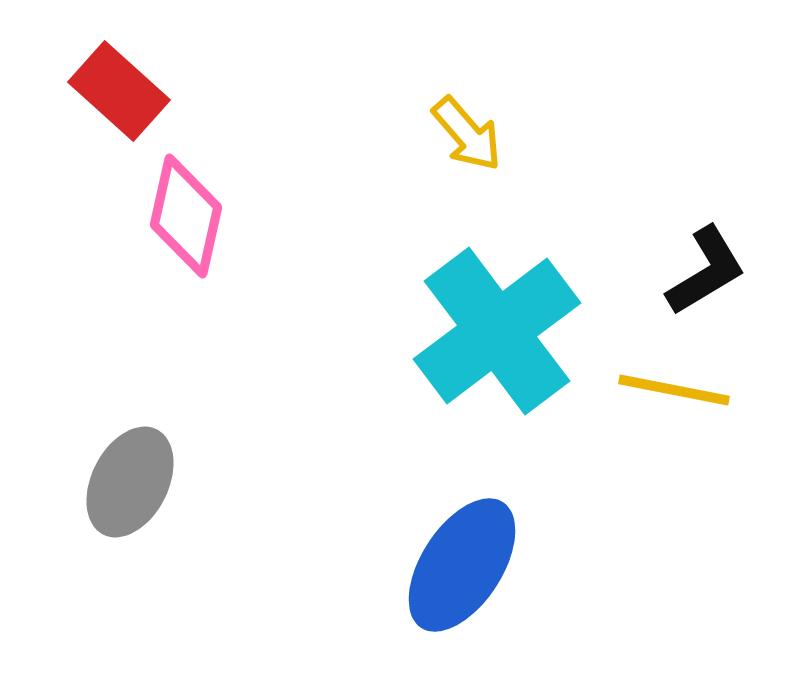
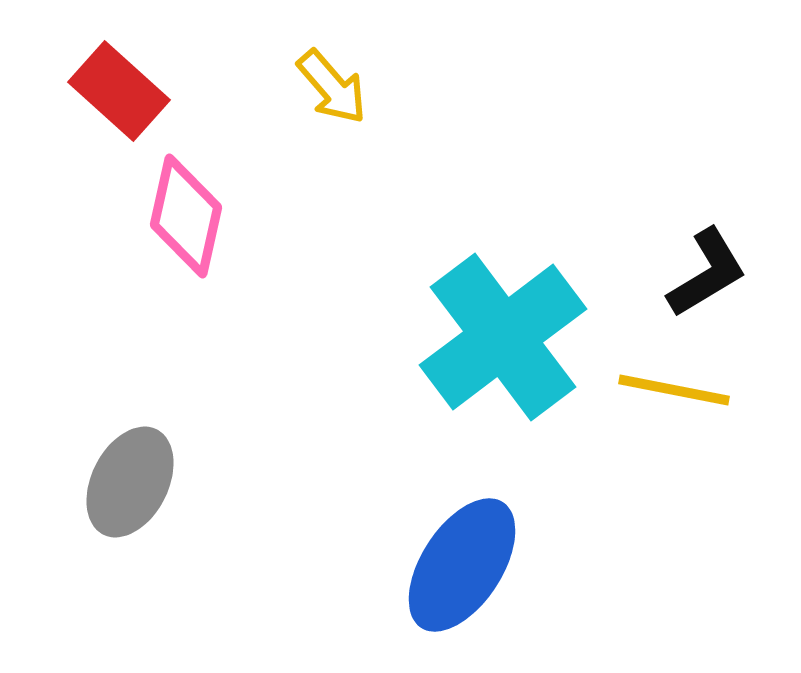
yellow arrow: moved 135 px left, 47 px up
black L-shape: moved 1 px right, 2 px down
cyan cross: moved 6 px right, 6 px down
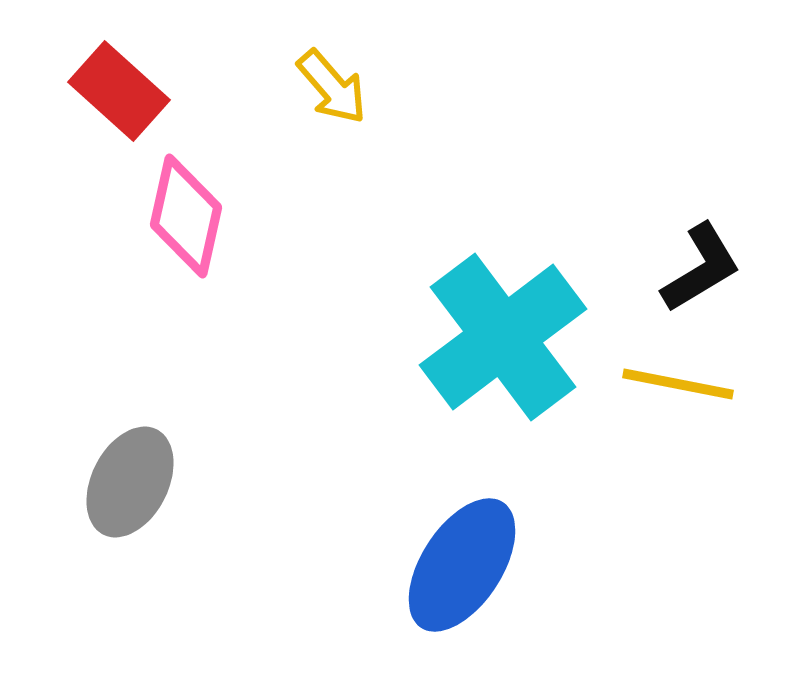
black L-shape: moved 6 px left, 5 px up
yellow line: moved 4 px right, 6 px up
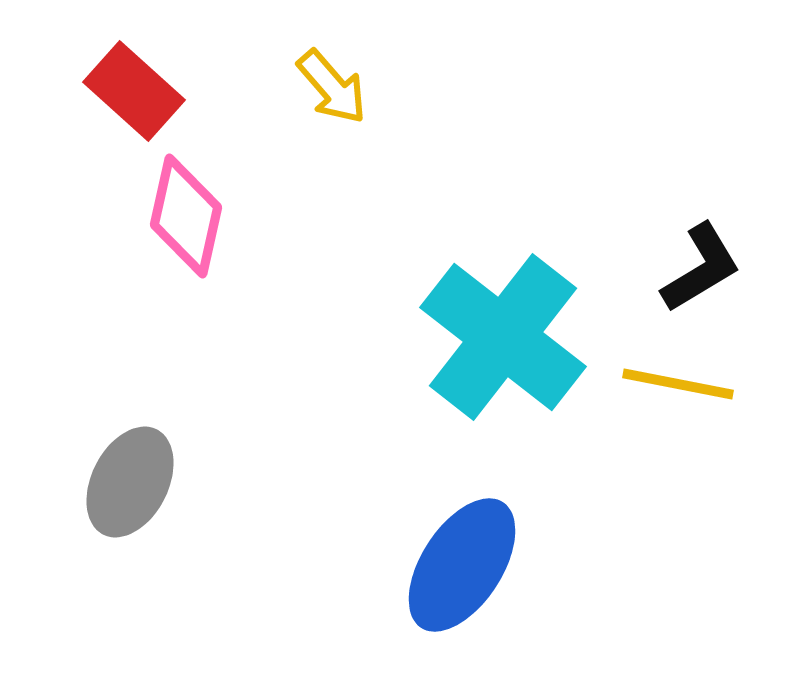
red rectangle: moved 15 px right
cyan cross: rotated 15 degrees counterclockwise
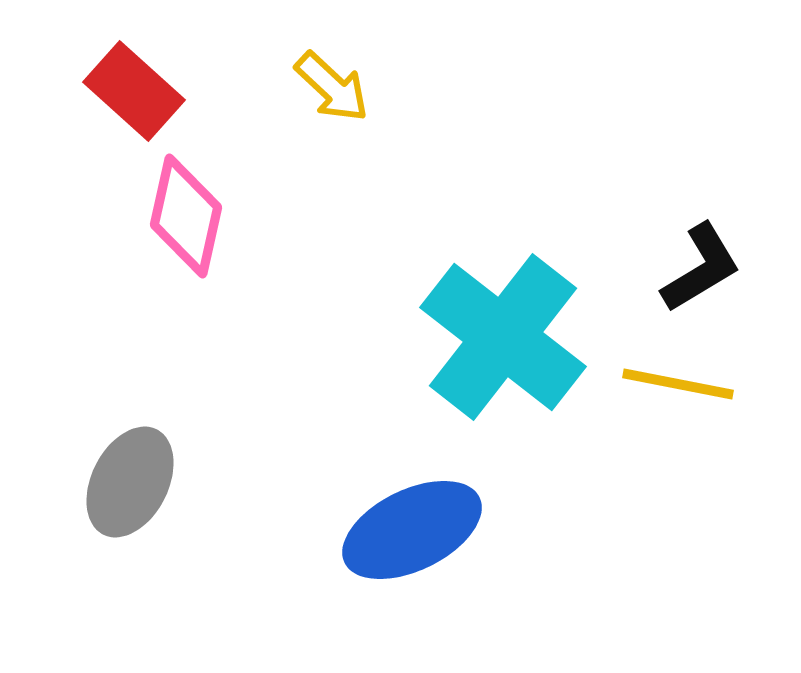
yellow arrow: rotated 6 degrees counterclockwise
blue ellipse: moved 50 px left, 35 px up; rotated 31 degrees clockwise
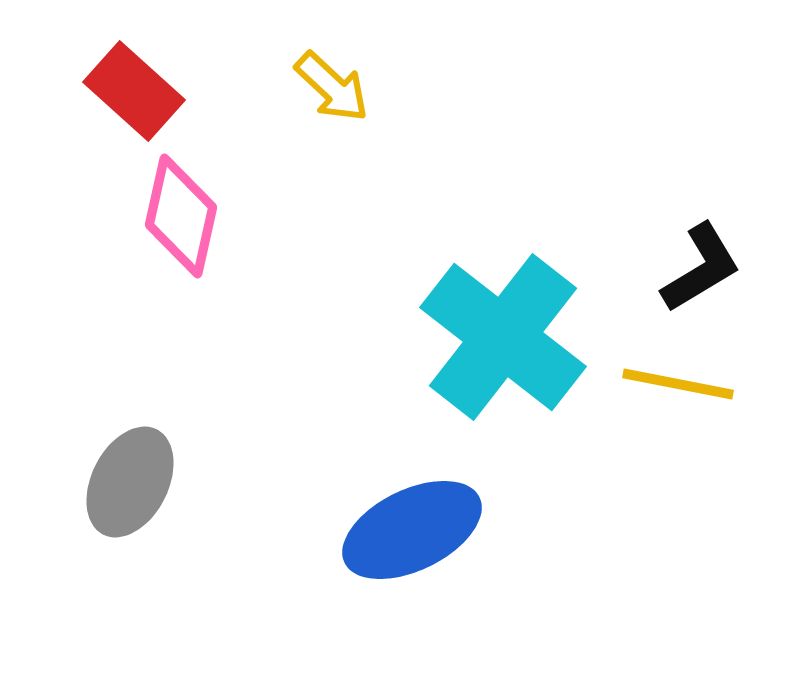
pink diamond: moved 5 px left
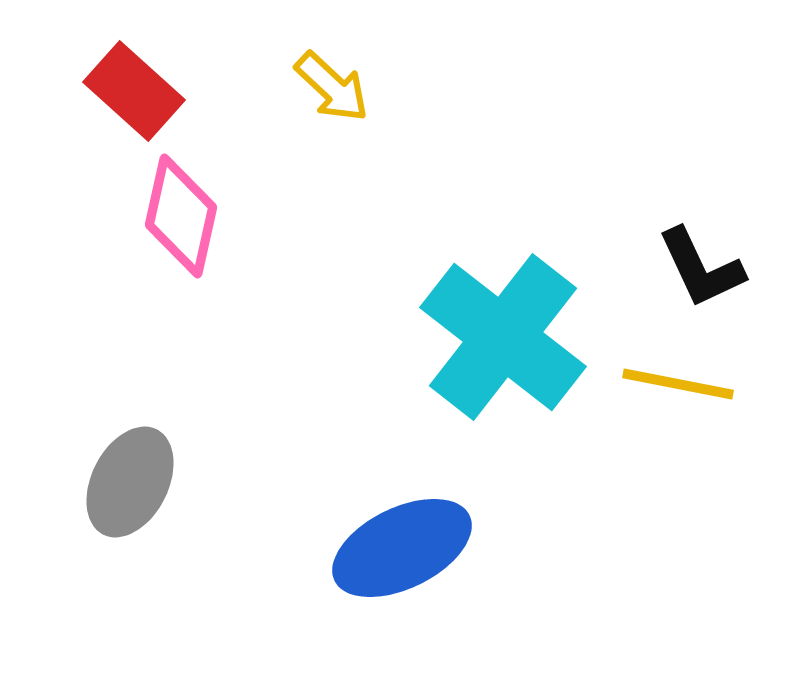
black L-shape: rotated 96 degrees clockwise
blue ellipse: moved 10 px left, 18 px down
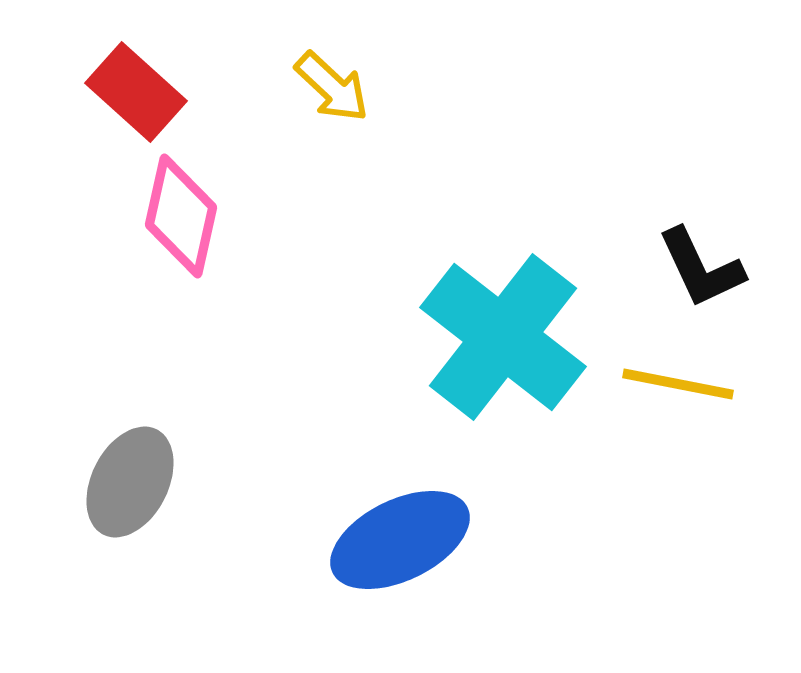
red rectangle: moved 2 px right, 1 px down
blue ellipse: moved 2 px left, 8 px up
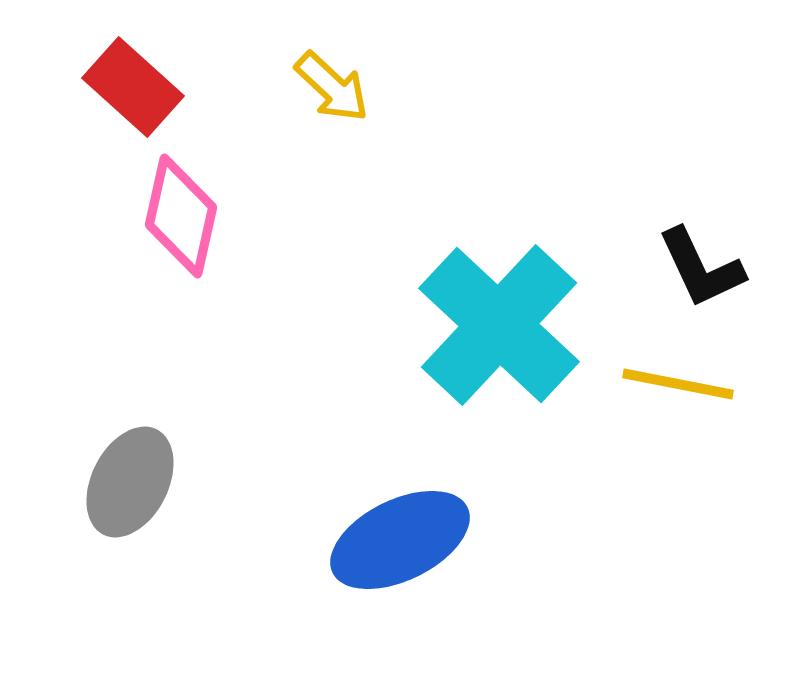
red rectangle: moved 3 px left, 5 px up
cyan cross: moved 4 px left, 12 px up; rotated 5 degrees clockwise
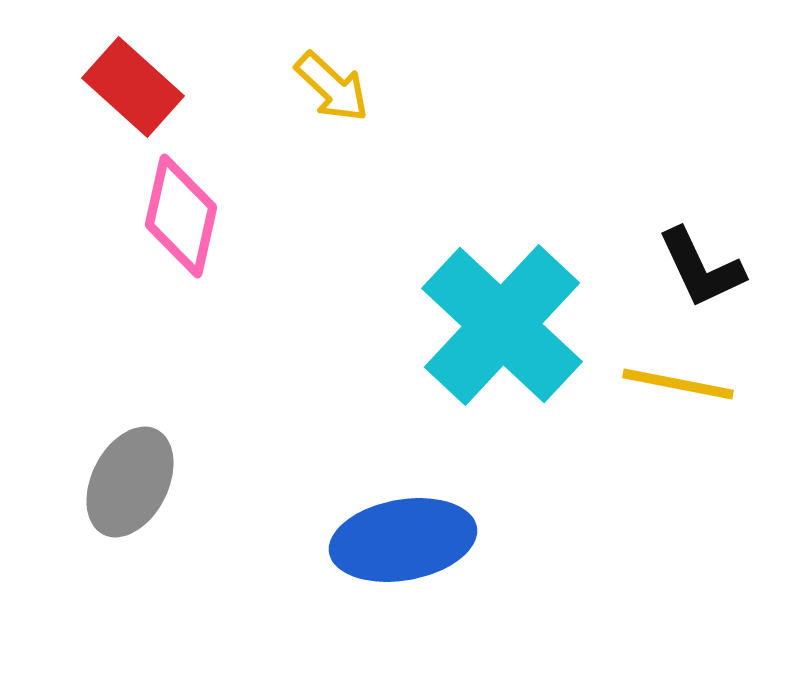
cyan cross: moved 3 px right
blue ellipse: moved 3 px right; rotated 16 degrees clockwise
